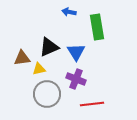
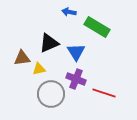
green rectangle: rotated 50 degrees counterclockwise
black triangle: moved 4 px up
gray circle: moved 4 px right
red line: moved 12 px right, 11 px up; rotated 25 degrees clockwise
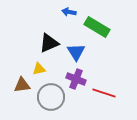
brown triangle: moved 27 px down
gray circle: moved 3 px down
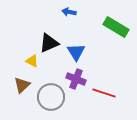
green rectangle: moved 19 px right
yellow triangle: moved 7 px left, 8 px up; rotated 40 degrees clockwise
brown triangle: rotated 36 degrees counterclockwise
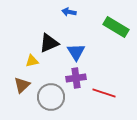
yellow triangle: rotated 40 degrees counterclockwise
purple cross: moved 1 px up; rotated 30 degrees counterclockwise
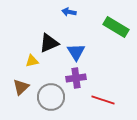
brown triangle: moved 1 px left, 2 px down
red line: moved 1 px left, 7 px down
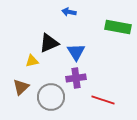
green rectangle: moved 2 px right; rotated 20 degrees counterclockwise
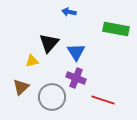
green rectangle: moved 2 px left, 2 px down
black triangle: rotated 25 degrees counterclockwise
purple cross: rotated 30 degrees clockwise
gray circle: moved 1 px right
